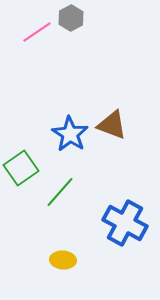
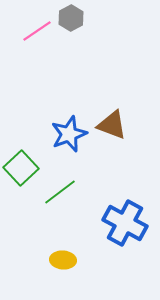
pink line: moved 1 px up
blue star: moved 1 px left; rotated 18 degrees clockwise
green square: rotated 8 degrees counterclockwise
green line: rotated 12 degrees clockwise
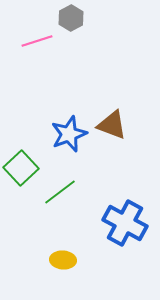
pink line: moved 10 px down; rotated 16 degrees clockwise
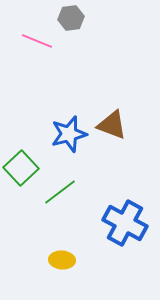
gray hexagon: rotated 20 degrees clockwise
pink line: rotated 40 degrees clockwise
blue star: rotated 6 degrees clockwise
yellow ellipse: moved 1 px left
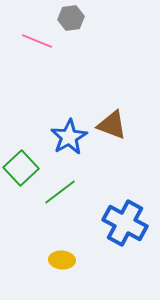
blue star: moved 3 px down; rotated 15 degrees counterclockwise
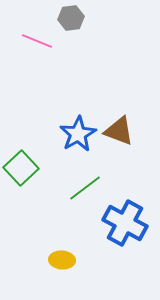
brown triangle: moved 7 px right, 6 px down
blue star: moved 9 px right, 3 px up
green line: moved 25 px right, 4 px up
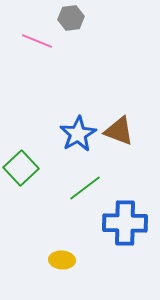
blue cross: rotated 27 degrees counterclockwise
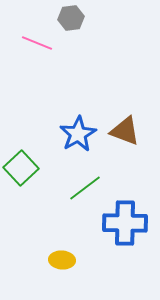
pink line: moved 2 px down
brown triangle: moved 6 px right
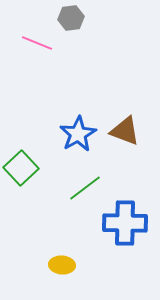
yellow ellipse: moved 5 px down
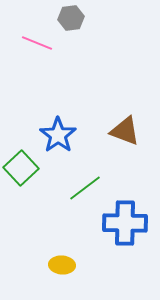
blue star: moved 20 px left, 1 px down; rotated 6 degrees counterclockwise
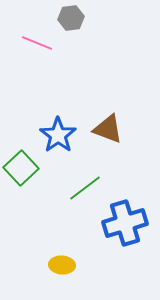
brown triangle: moved 17 px left, 2 px up
blue cross: rotated 18 degrees counterclockwise
